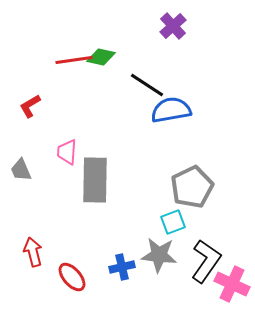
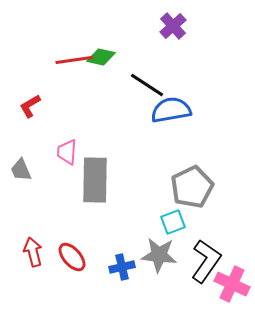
red ellipse: moved 20 px up
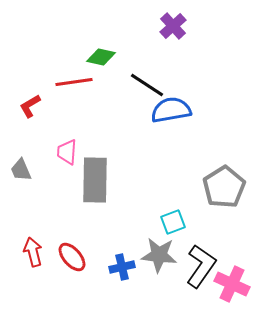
red line: moved 22 px down
gray pentagon: moved 32 px right; rotated 6 degrees counterclockwise
black L-shape: moved 5 px left, 5 px down
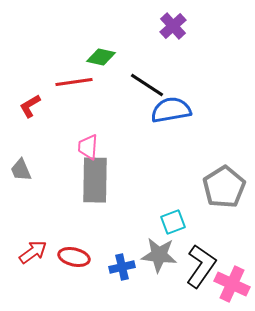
pink trapezoid: moved 21 px right, 5 px up
red arrow: rotated 68 degrees clockwise
red ellipse: moved 2 px right; rotated 36 degrees counterclockwise
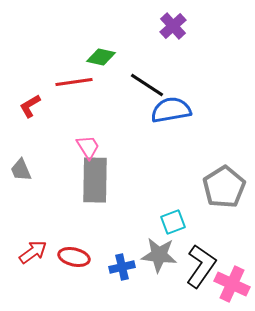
pink trapezoid: rotated 144 degrees clockwise
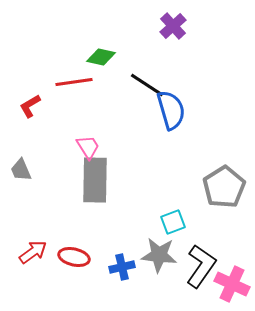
blue semicircle: rotated 84 degrees clockwise
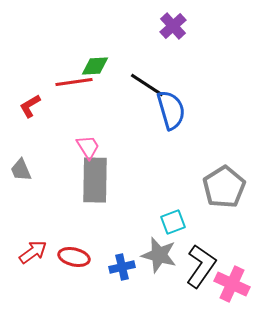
green diamond: moved 6 px left, 9 px down; rotated 16 degrees counterclockwise
gray star: rotated 9 degrees clockwise
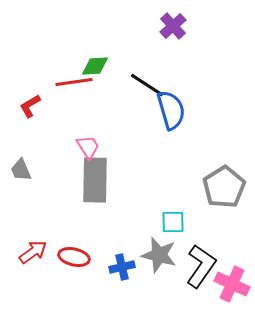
cyan square: rotated 20 degrees clockwise
